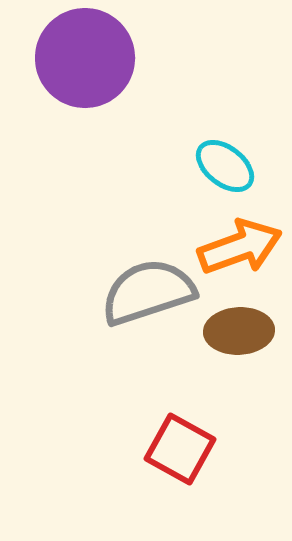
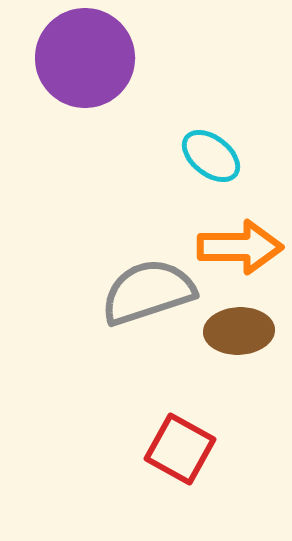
cyan ellipse: moved 14 px left, 10 px up
orange arrow: rotated 20 degrees clockwise
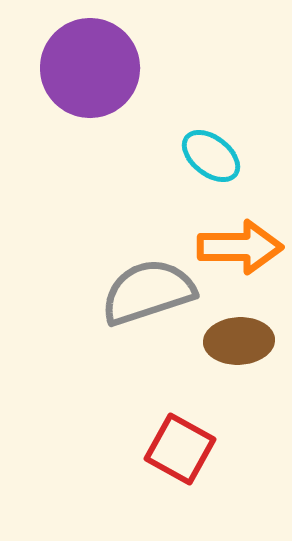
purple circle: moved 5 px right, 10 px down
brown ellipse: moved 10 px down
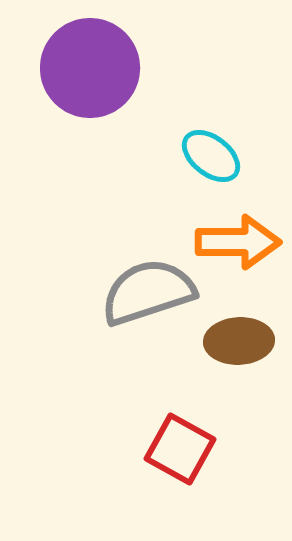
orange arrow: moved 2 px left, 5 px up
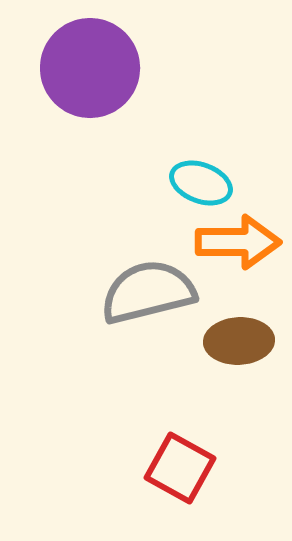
cyan ellipse: moved 10 px left, 27 px down; rotated 18 degrees counterclockwise
gray semicircle: rotated 4 degrees clockwise
red square: moved 19 px down
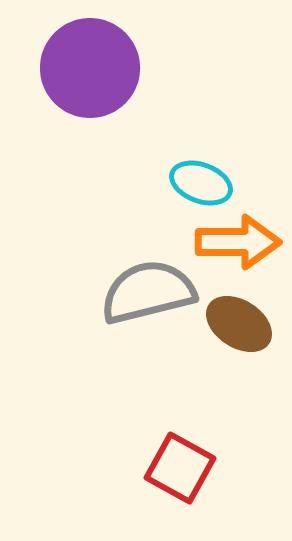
brown ellipse: moved 17 px up; rotated 36 degrees clockwise
